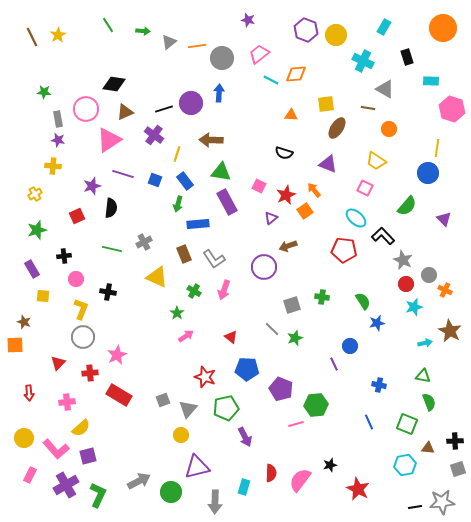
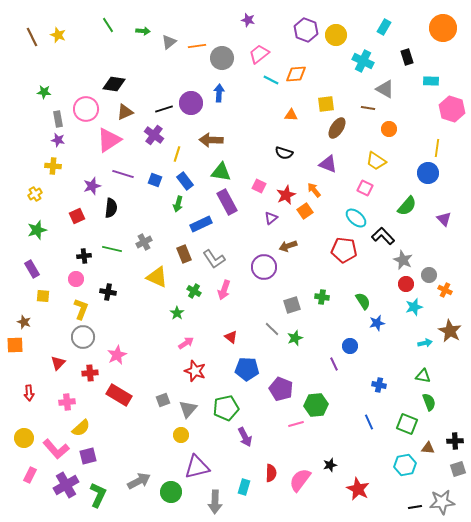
yellow star at (58, 35): rotated 21 degrees counterclockwise
blue rectangle at (198, 224): moved 3 px right; rotated 20 degrees counterclockwise
black cross at (64, 256): moved 20 px right
pink arrow at (186, 336): moved 7 px down
red star at (205, 377): moved 10 px left, 6 px up
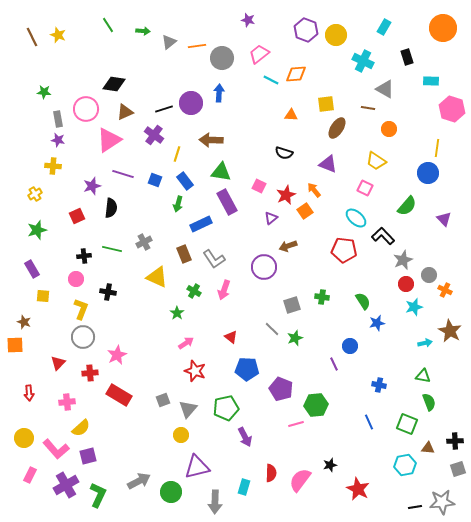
gray star at (403, 260): rotated 24 degrees clockwise
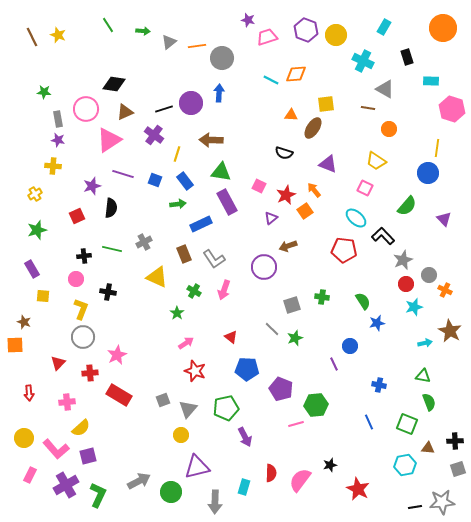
pink trapezoid at (259, 54): moved 8 px right, 17 px up; rotated 20 degrees clockwise
brown ellipse at (337, 128): moved 24 px left
green arrow at (178, 204): rotated 112 degrees counterclockwise
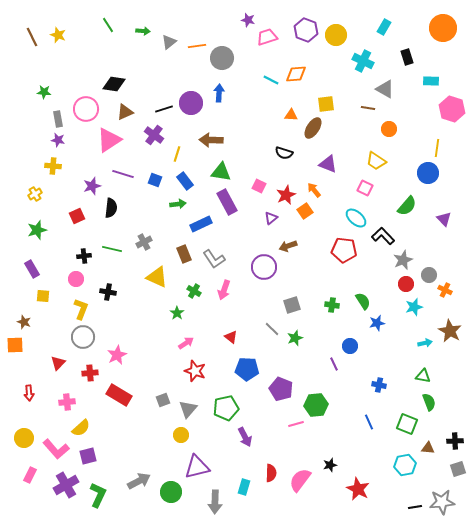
green cross at (322, 297): moved 10 px right, 8 px down
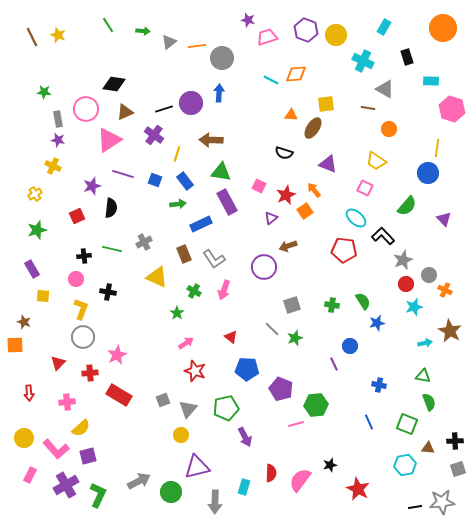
yellow cross at (53, 166): rotated 21 degrees clockwise
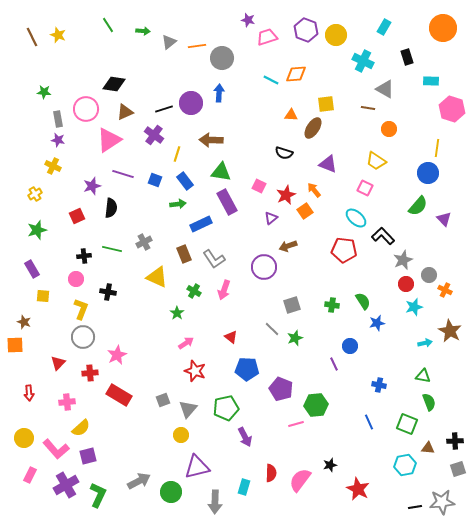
green semicircle at (407, 206): moved 11 px right
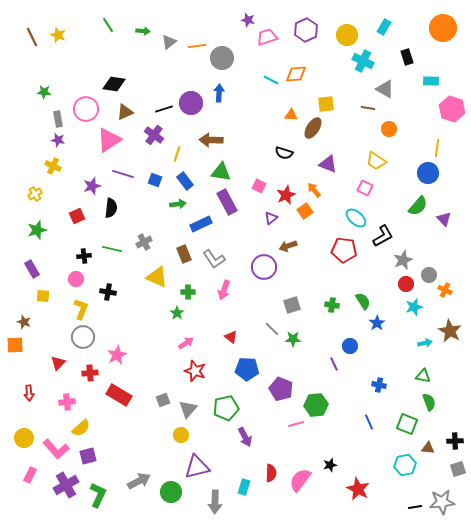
purple hexagon at (306, 30): rotated 15 degrees clockwise
yellow circle at (336, 35): moved 11 px right
black L-shape at (383, 236): rotated 105 degrees clockwise
green cross at (194, 291): moved 6 px left, 1 px down; rotated 32 degrees counterclockwise
blue star at (377, 323): rotated 21 degrees counterclockwise
green star at (295, 338): moved 2 px left, 1 px down; rotated 21 degrees clockwise
